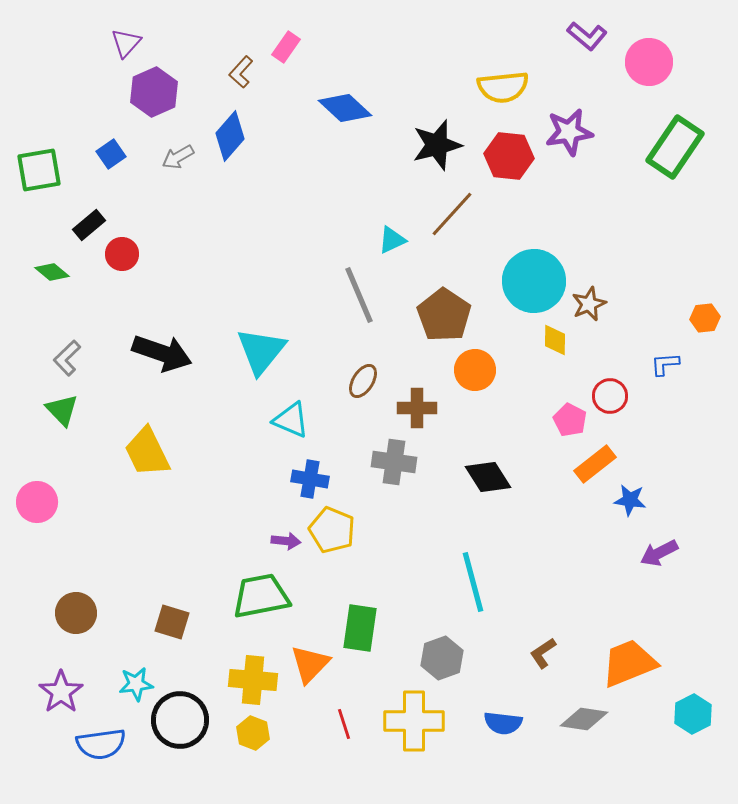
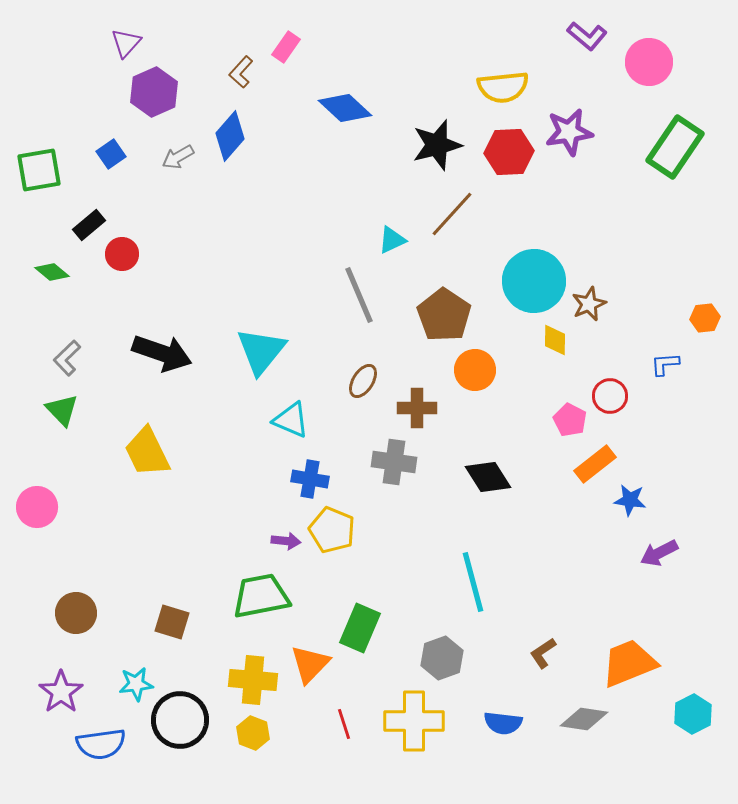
red hexagon at (509, 156): moved 4 px up; rotated 9 degrees counterclockwise
pink circle at (37, 502): moved 5 px down
green rectangle at (360, 628): rotated 15 degrees clockwise
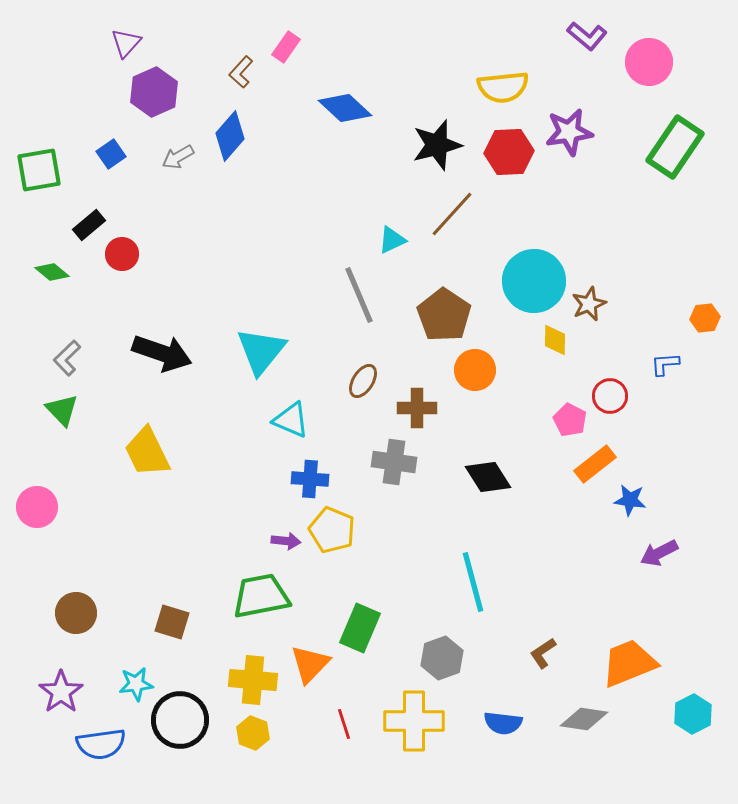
blue cross at (310, 479): rotated 6 degrees counterclockwise
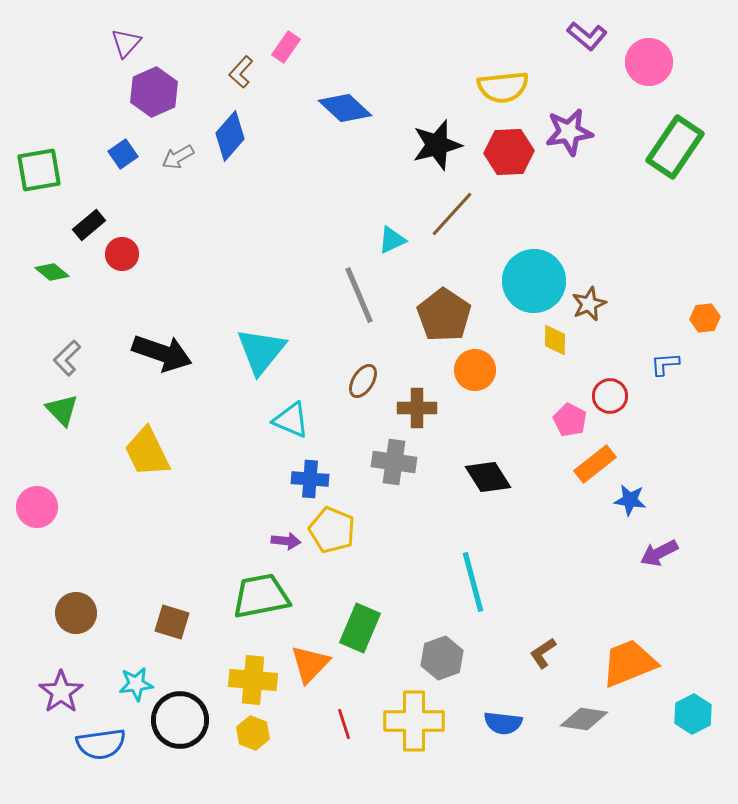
blue square at (111, 154): moved 12 px right
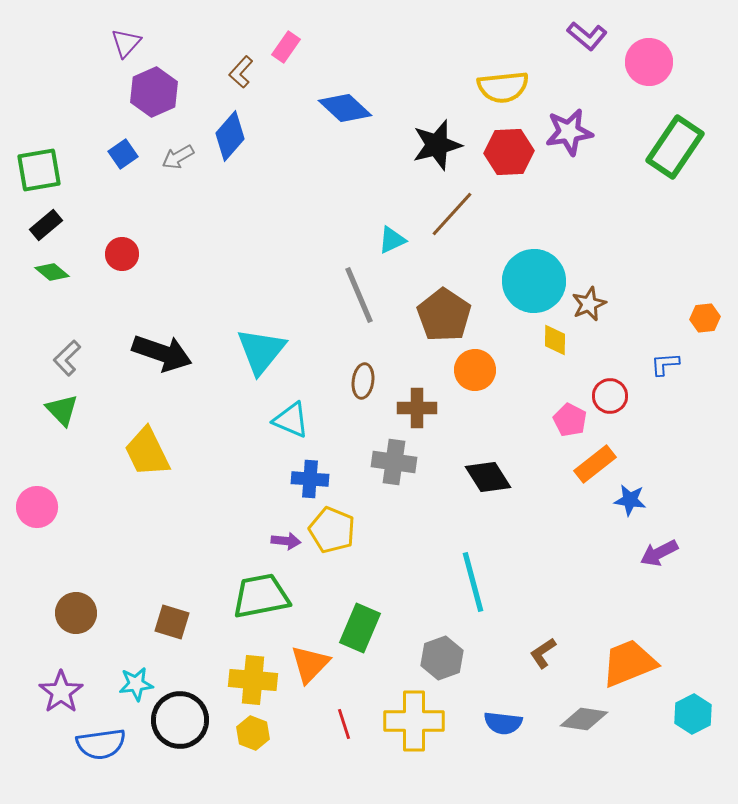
black rectangle at (89, 225): moved 43 px left
brown ellipse at (363, 381): rotated 24 degrees counterclockwise
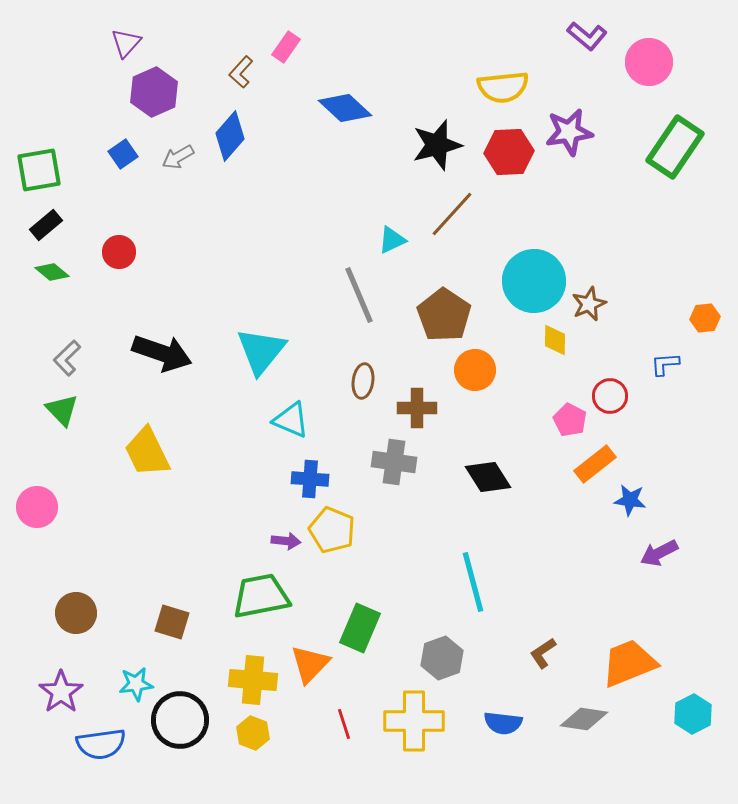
red circle at (122, 254): moved 3 px left, 2 px up
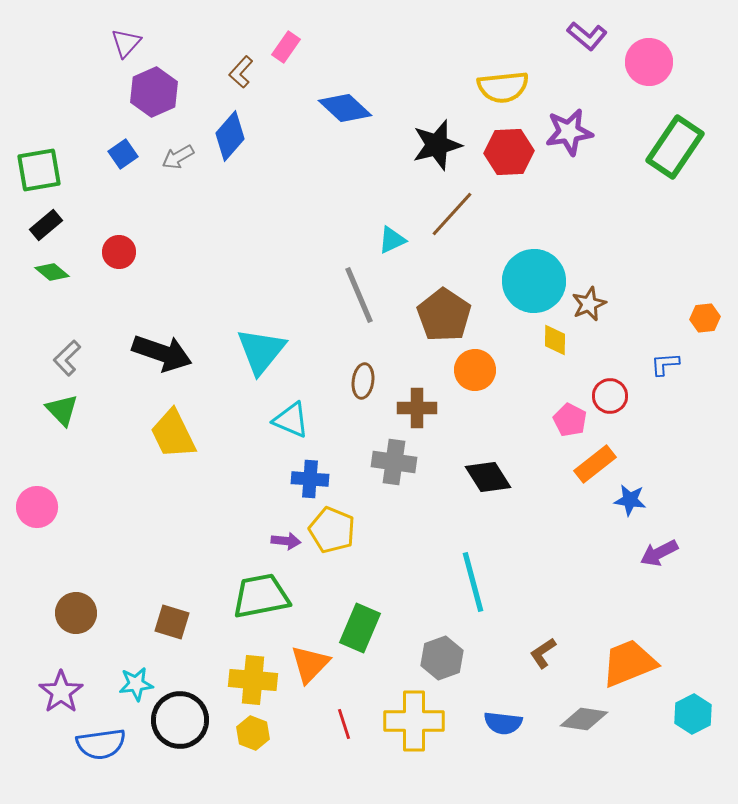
yellow trapezoid at (147, 452): moved 26 px right, 18 px up
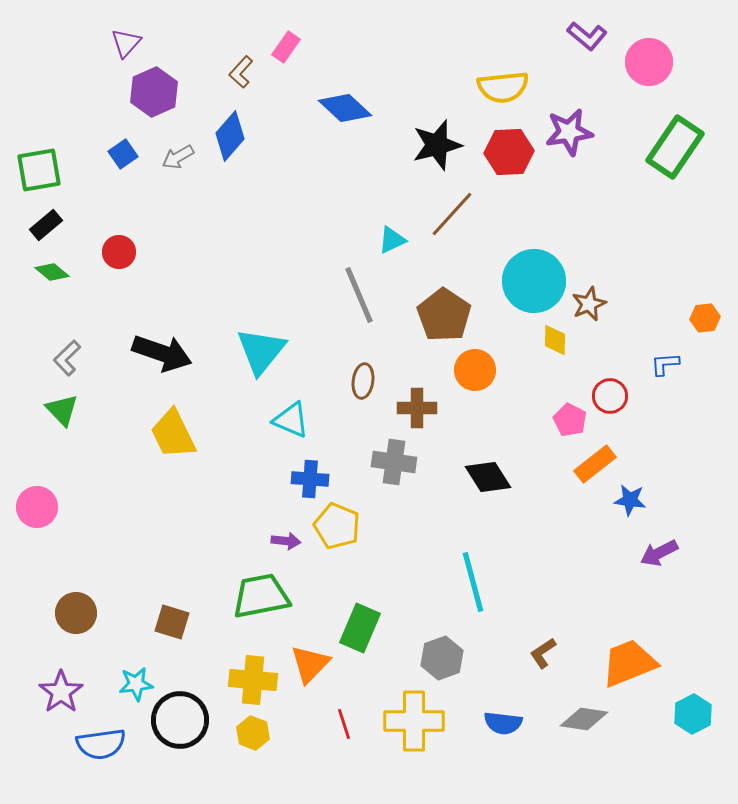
yellow pentagon at (332, 530): moved 5 px right, 4 px up
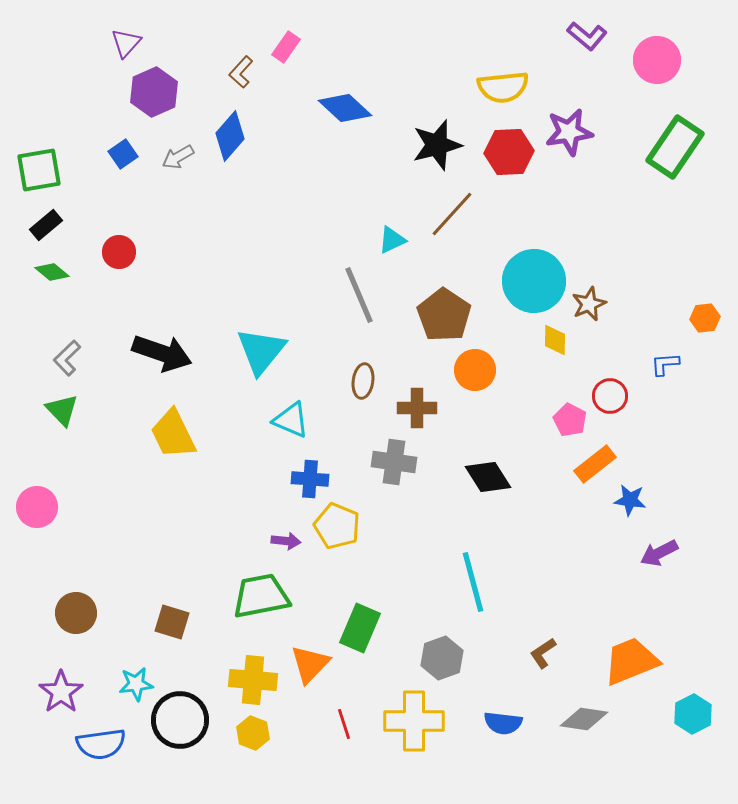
pink circle at (649, 62): moved 8 px right, 2 px up
orange trapezoid at (629, 663): moved 2 px right, 2 px up
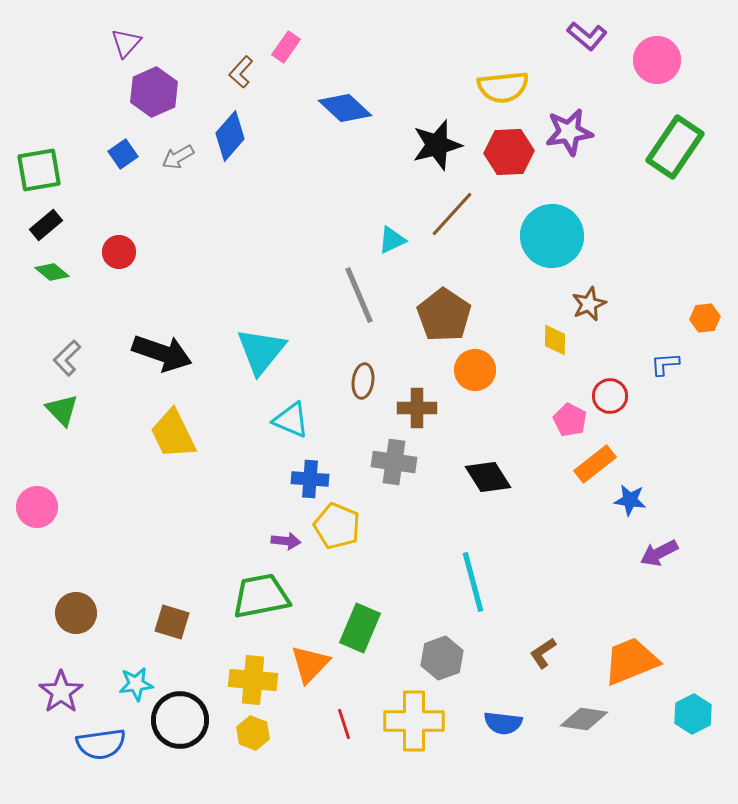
cyan circle at (534, 281): moved 18 px right, 45 px up
